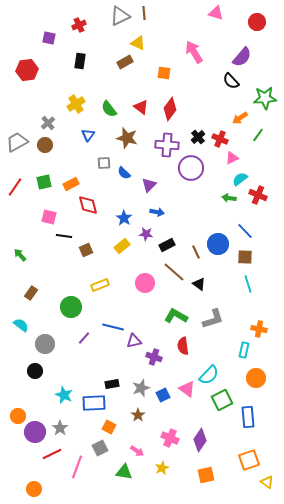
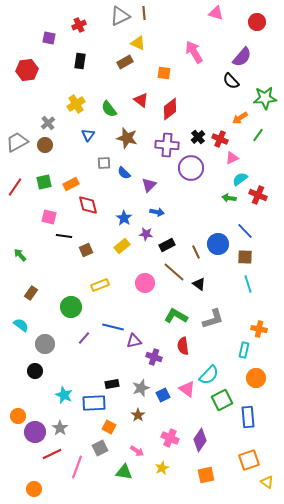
red triangle at (141, 107): moved 7 px up
red diamond at (170, 109): rotated 15 degrees clockwise
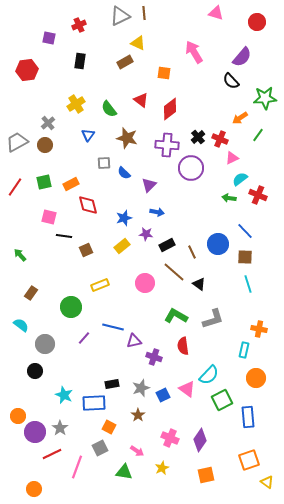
blue star at (124, 218): rotated 21 degrees clockwise
brown line at (196, 252): moved 4 px left
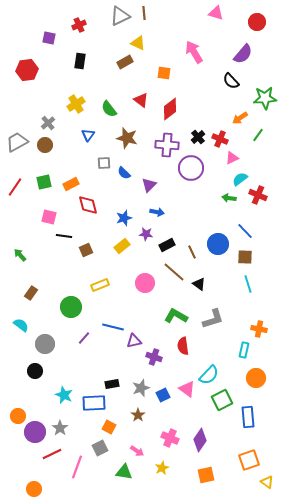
purple semicircle at (242, 57): moved 1 px right, 3 px up
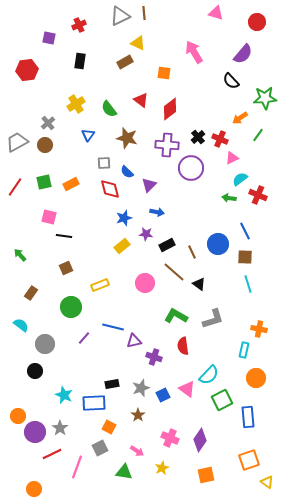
blue semicircle at (124, 173): moved 3 px right, 1 px up
red diamond at (88, 205): moved 22 px right, 16 px up
blue line at (245, 231): rotated 18 degrees clockwise
brown square at (86, 250): moved 20 px left, 18 px down
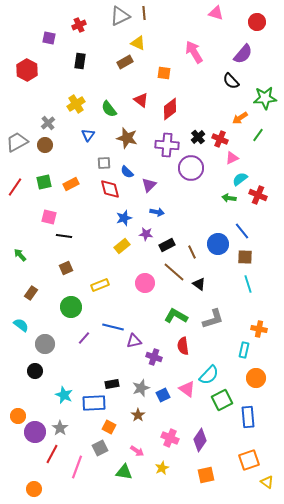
red hexagon at (27, 70): rotated 25 degrees counterclockwise
blue line at (245, 231): moved 3 px left; rotated 12 degrees counterclockwise
red line at (52, 454): rotated 36 degrees counterclockwise
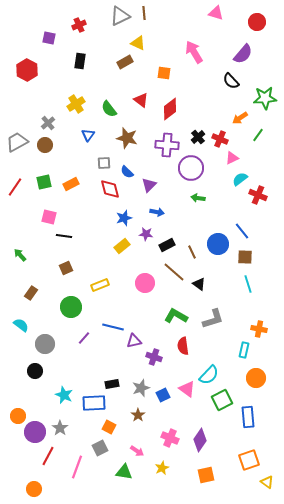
green arrow at (229, 198): moved 31 px left
red line at (52, 454): moved 4 px left, 2 px down
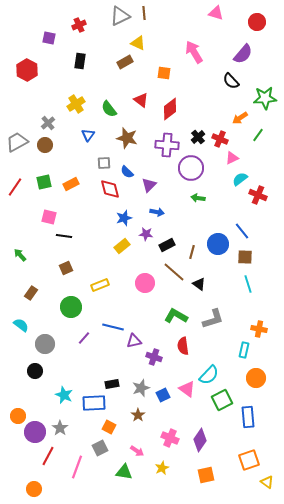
brown line at (192, 252): rotated 40 degrees clockwise
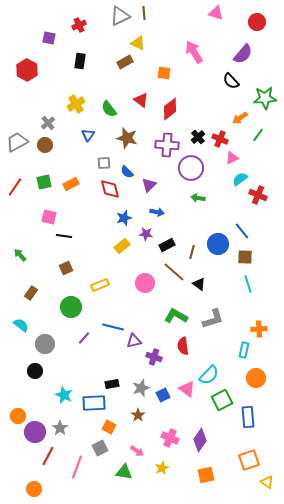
orange cross at (259, 329): rotated 14 degrees counterclockwise
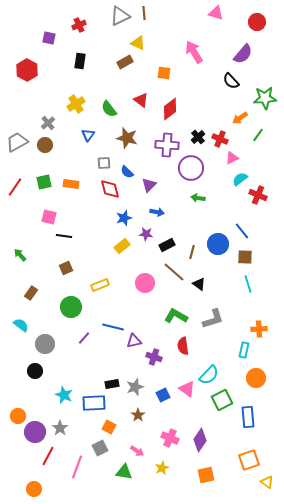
orange rectangle at (71, 184): rotated 35 degrees clockwise
gray star at (141, 388): moved 6 px left, 1 px up
